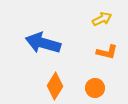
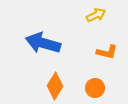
yellow arrow: moved 6 px left, 4 px up
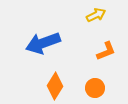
blue arrow: rotated 36 degrees counterclockwise
orange L-shape: moved 1 px left, 1 px up; rotated 35 degrees counterclockwise
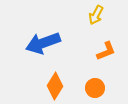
yellow arrow: rotated 144 degrees clockwise
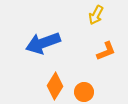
orange circle: moved 11 px left, 4 px down
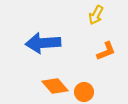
blue arrow: rotated 16 degrees clockwise
orange diamond: rotated 72 degrees counterclockwise
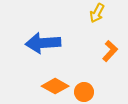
yellow arrow: moved 1 px right, 2 px up
orange L-shape: moved 4 px right; rotated 25 degrees counterclockwise
orange diamond: rotated 20 degrees counterclockwise
